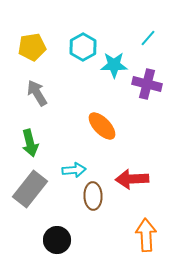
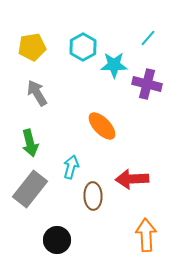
cyan arrow: moved 3 px left, 3 px up; rotated 70 degrees counterclockwise
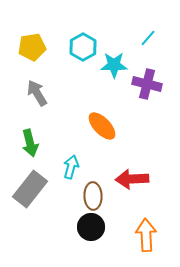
black circle: moved 34 px right, 13 px up
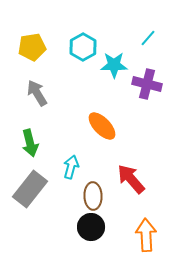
red arrow: moved 1 px left; rotated 52 degrees clockwise
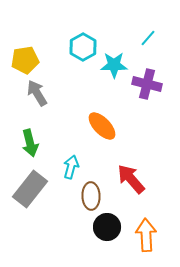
yellow pentagon: moved 7 px left, 13 px down
brown ellipse: moved 2 px left
black circle: moved 16 px right
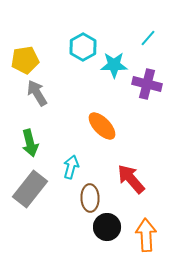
brown ellipse: moved 1 px left, 2 px down
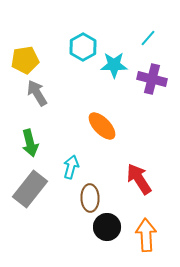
purple cross: moved 5 px right, 5 px up
red arrow: moved 8 px right; rotated 8 degrees clockwise
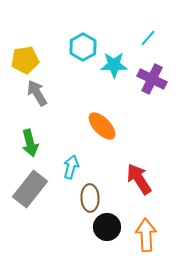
purple cross: rotated 12 degrees clockwise
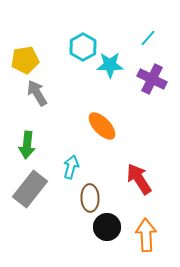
cyan star: moved 4 px left
green arrow: moved 3 px left, 2 px down; rotated 20 degrees clockwise
